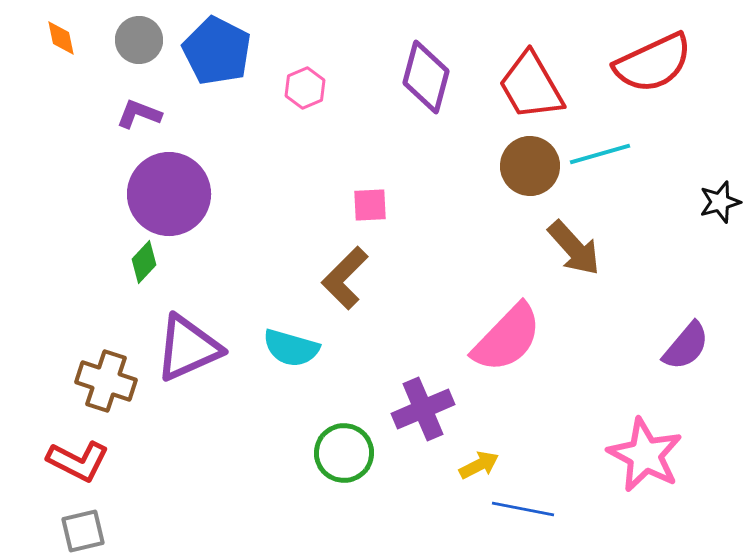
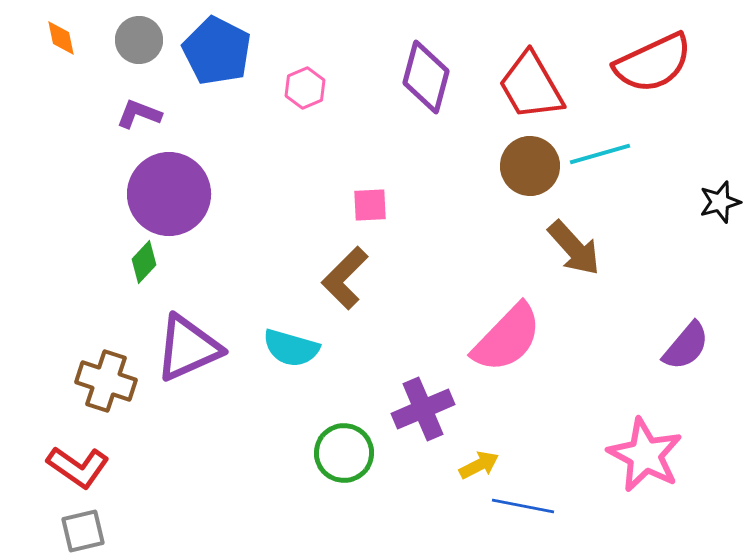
red L-shape: moved 6 px down; rotated 8 degrees clockwise
blue line: moved 3 px up
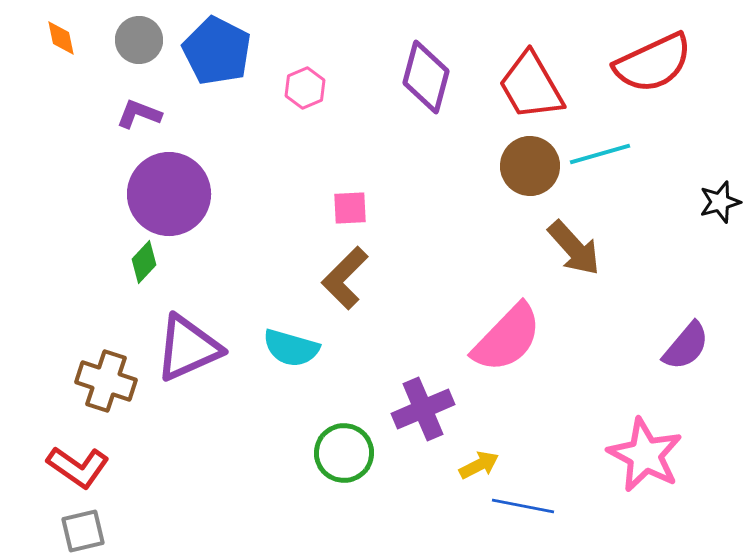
pink square: moved 20 px left, 3 px down
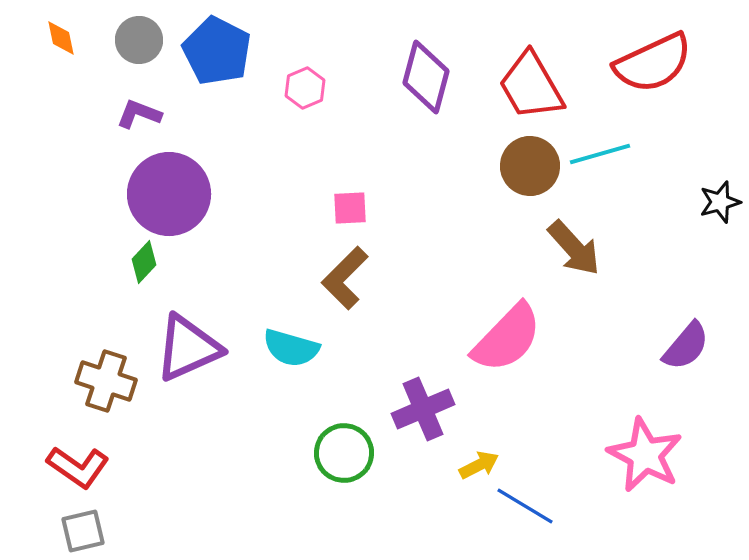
blue line: moved 2 px right; rotated 20 degrees clockwise
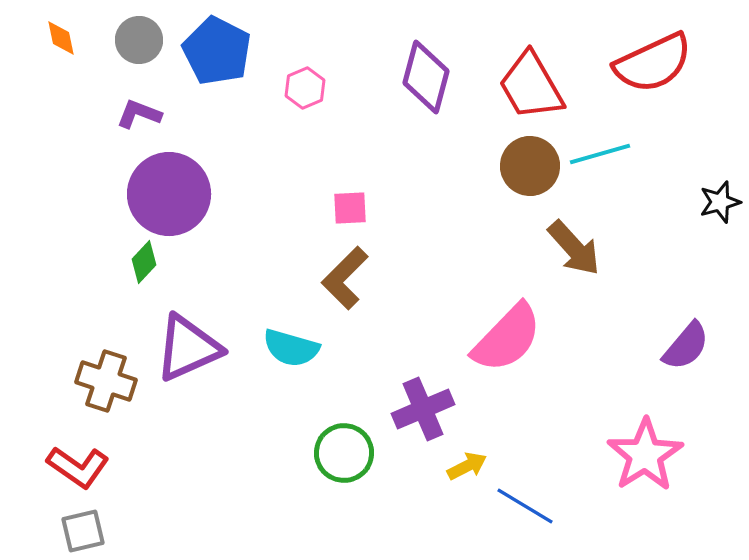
pink star: rotated 12 degrees clockwise
yellow arrow: moved 12 px left, 1 px down
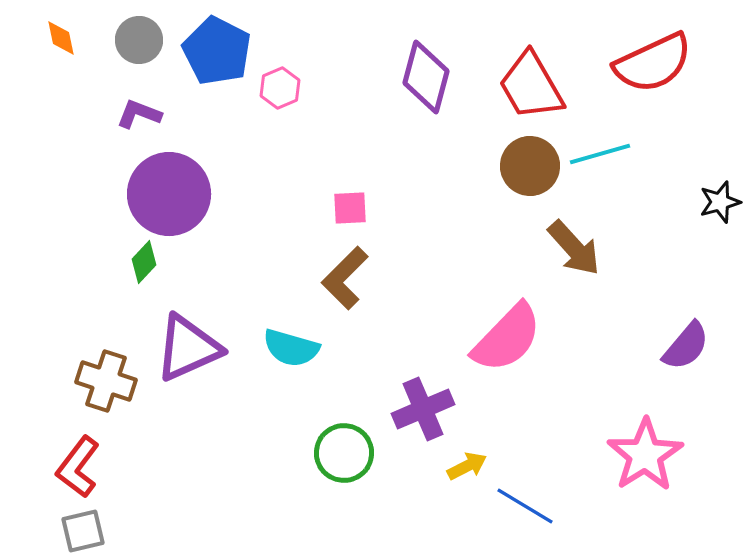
pink hexagon: moved 25 px left
red L-shape: rotated 92 degrees clockwise
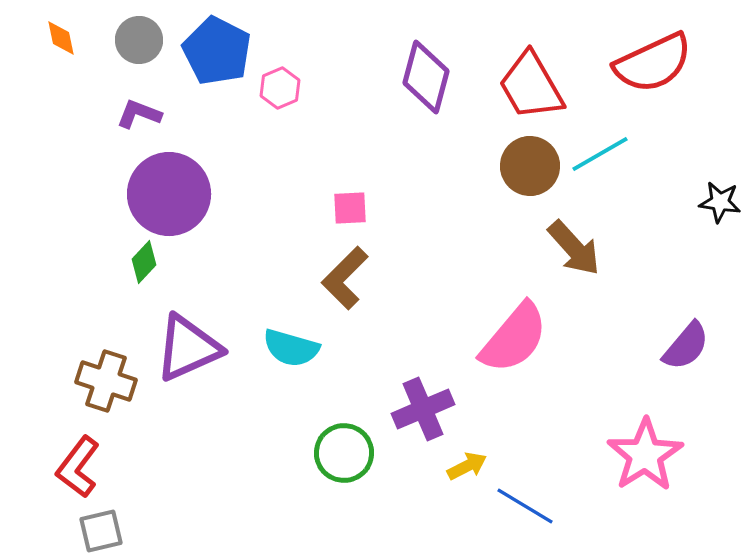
cyan line: rotated 14 degrees counterclockwise
black star: rotated 24 degrees clockwise
pink semicircle: moved 7 px right; rotated 4 degrees counterclockwise
gray square: moved 18 px right
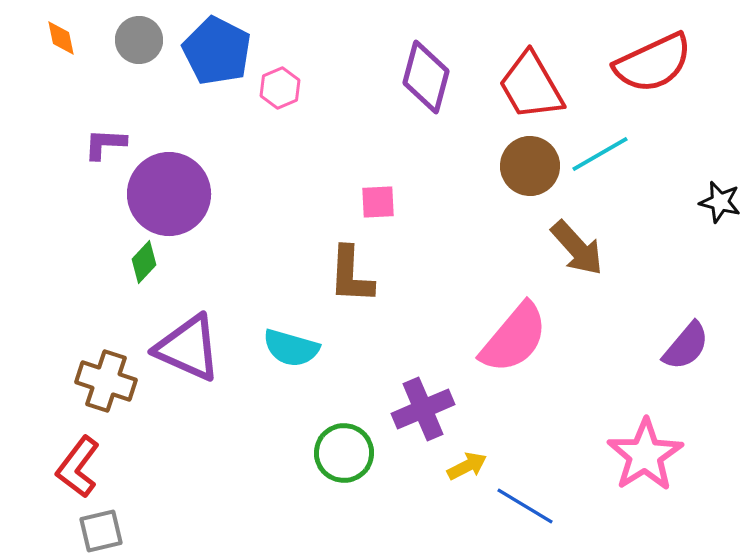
purple L-shape: moved 34 px left, 30 px down; rotated 18 degrees counterclockwise
black star: rotated 6 degrees clockwise
pink square: moved 28 px right, 6 px up
brown arrow: moved 3 px right
brown L-shape: moved 6 px right, 3 px up; rotated 42 degrees counterclockwise
purple triangle: rotated 48 degrees clockwise
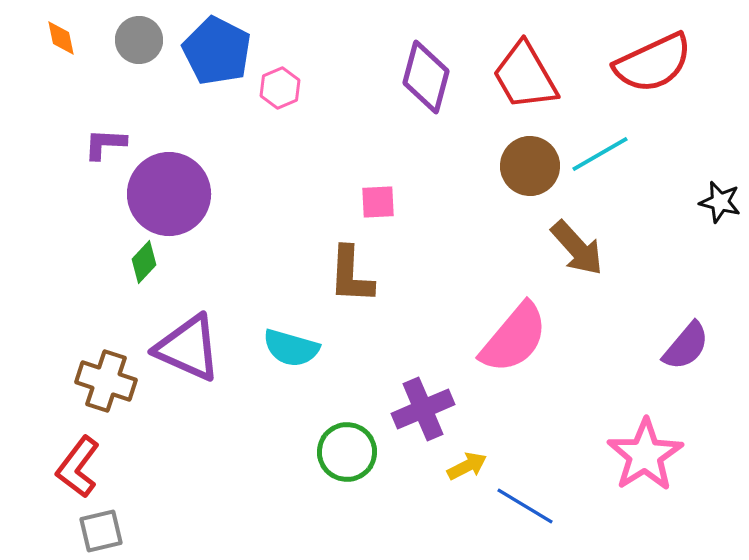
red trapezoid: moved 6 px left, 10 px up
green circle: moved 3 px right, 1 px up
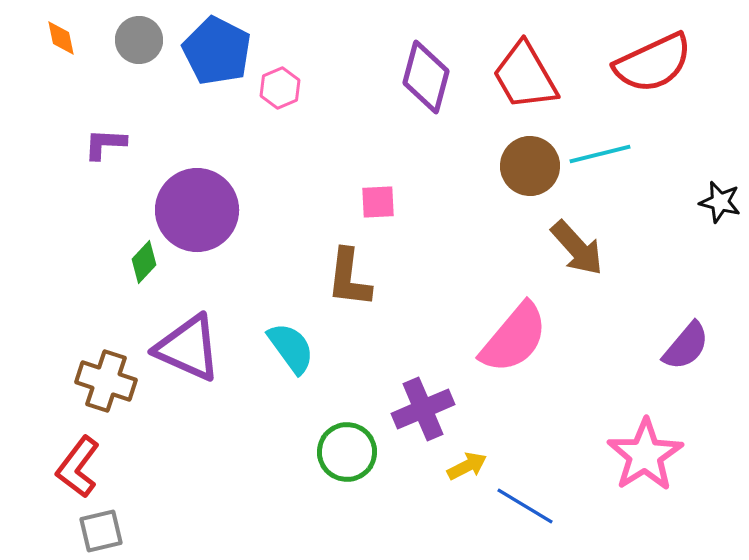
cyan line: rotated 16 degrees clockwise
purple circle: moved 28 px right, 16 px down
brown L-shape: moved 2 px left, 3 px down; rotated 4 degrees clockwise
cyan semicircle: rotated 142 degrees counterclockwise
